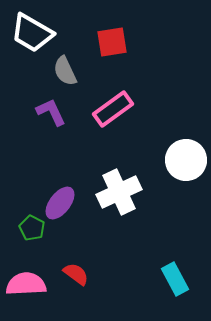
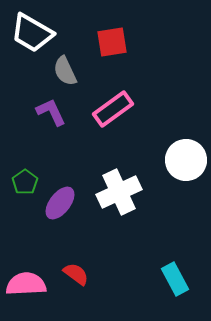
green pentagon: moved 7 px left, 46 px up; rotated 10 degrees clockwise
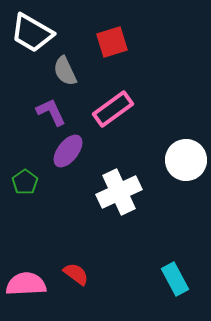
red square: rotated 8 degrees counterclockwise
purple ellipse: moved 8 px right, 52 px up
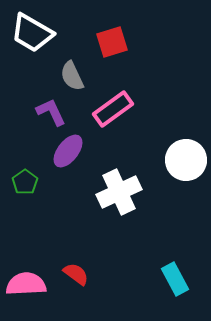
gray semicircle: moved 7 px right, 5 px down
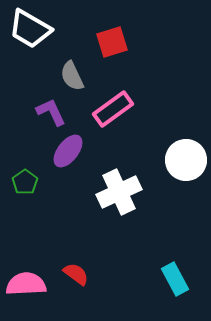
white trapezoid: moved 2 px left, 4 px up
